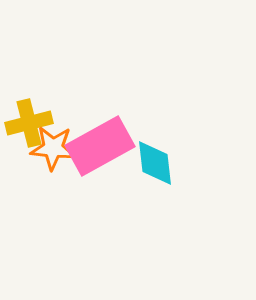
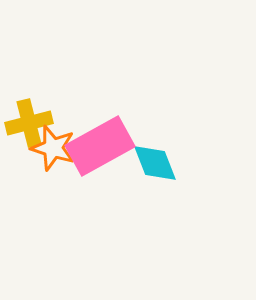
orange star: rotated 12 degrees clockwise
cyan diamond: rotated 15 degrees counterclockwise
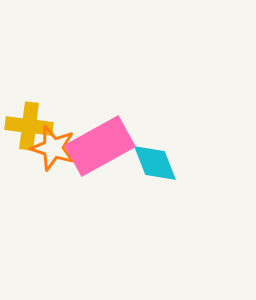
yellow cross: moved 3 px down; rotated 21 degrees clockwise
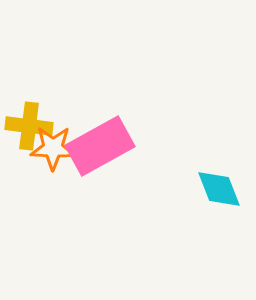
orange star: rotated 15 degrees counterclockwise
cyan diamond: moved 64 px right, 26 px down
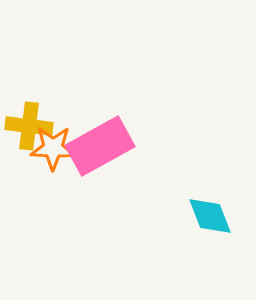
cyan diamond: moved 9 px left, 27 px down
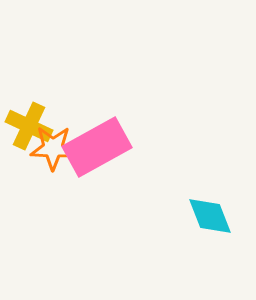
yellow cross: rotated 18 degrees clockwise
pink rectangle: moved 3 px left, 1 px down
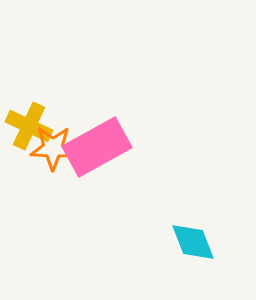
cyan diamond: moved 17 px left, 26 px down
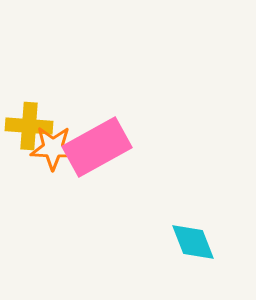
yellow cross: rotated 21 degrees counterclockwise
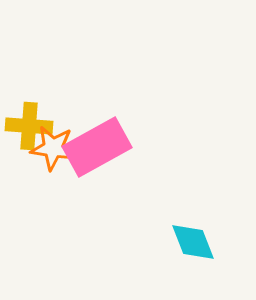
orange star: rotated 6 degrees clockwise
